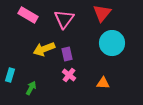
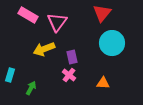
pink triangle: moved 7 px left, 3 px down
purple rectangle: moved 5 px right, 3 px down
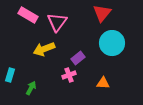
purple rectangle: moved 6 px right, 1 px down; rotated 64 degrees clockwise
pink cross: rotated 32 degrees clockwise
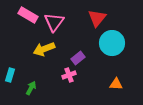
red triangle: moved 5 px left, 5 px down
pink triangle: moved 3 px left
orange triangle: moved 13 px right, 1 px down
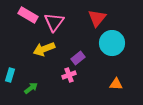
green arrow: rotated 24 degrees clockwise
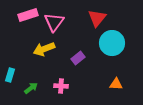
pink rectangle: rotated 48 degrees counterclockwise
pink cross: moved 8 px left, 11 px down; rotated 24 degrees clockwise
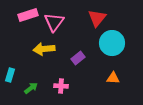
yellow arrow: rotated 15 degrees clockwise
orange triangle: moved 3 px left, 6 px up
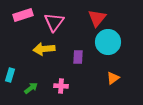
pink rectangle: moved 5 px left
cyan circle: moved 4 px left, 1 px up
purple rectangle: moved 1 px up; rotated 48 degrees counterclockwise
orange triangle: rotated 40 degrees counterclockwise
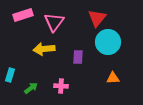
orange triangle: rotated 32 degrees clockwise
